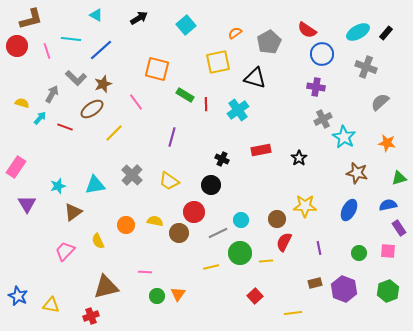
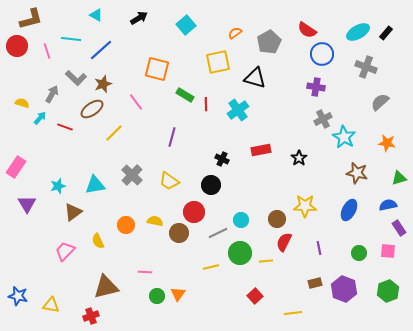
blue star at (18, 296): rotated 12 degrees counterclockwise
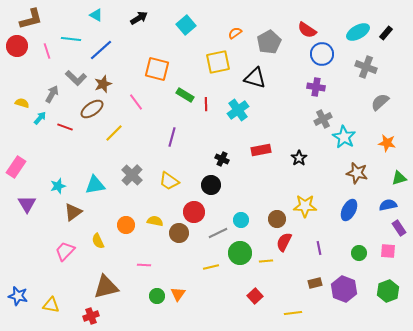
pink line at (145, 272): moved 1 px left, 7 px up
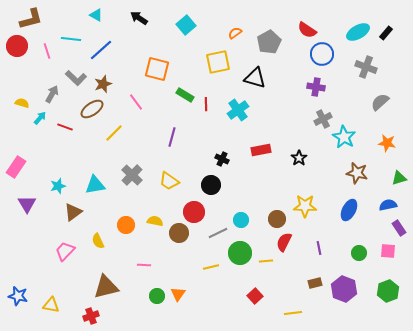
black arrow at (139, 18): rotated 114 degrees counterclockwise
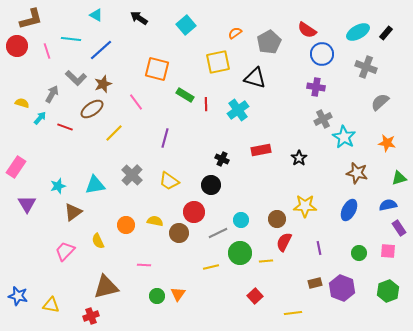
purple line at (172, 137): moved 7 px left, 1 px down
purple hexagon at (344, 289): moved 2 px left, 1 px up
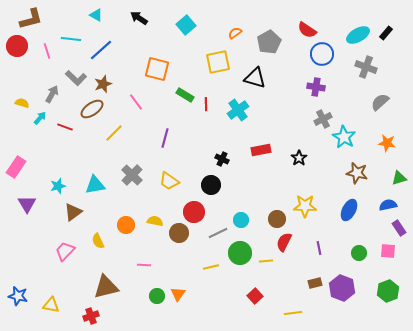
cyan ellipse at (358, 32): moved 3 px down
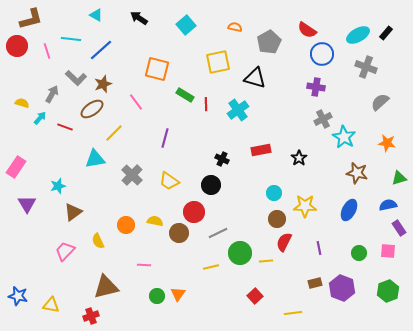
orange semicircle at (235, 33): moved 6 px up; rotated 48 degrees clockwise
cyan triangle at (95, 185): moved 26 px up
cyan circle at (241, 220): moved 33 px right, 27 px up
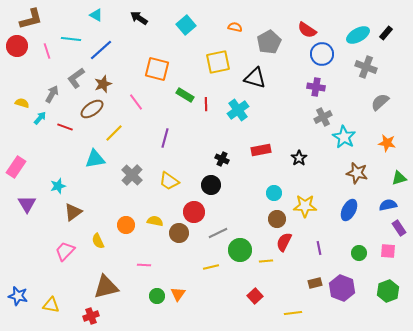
gray L-shape at (76, 78): rotated 100 degrees clockwise
gray cross at (323, 119): moved 2 px up
green circle at (240, 253): moved 3 px up
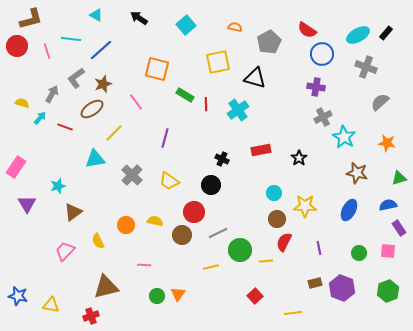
brown circle at (179, 233): moved 3 px right, 2 px down
